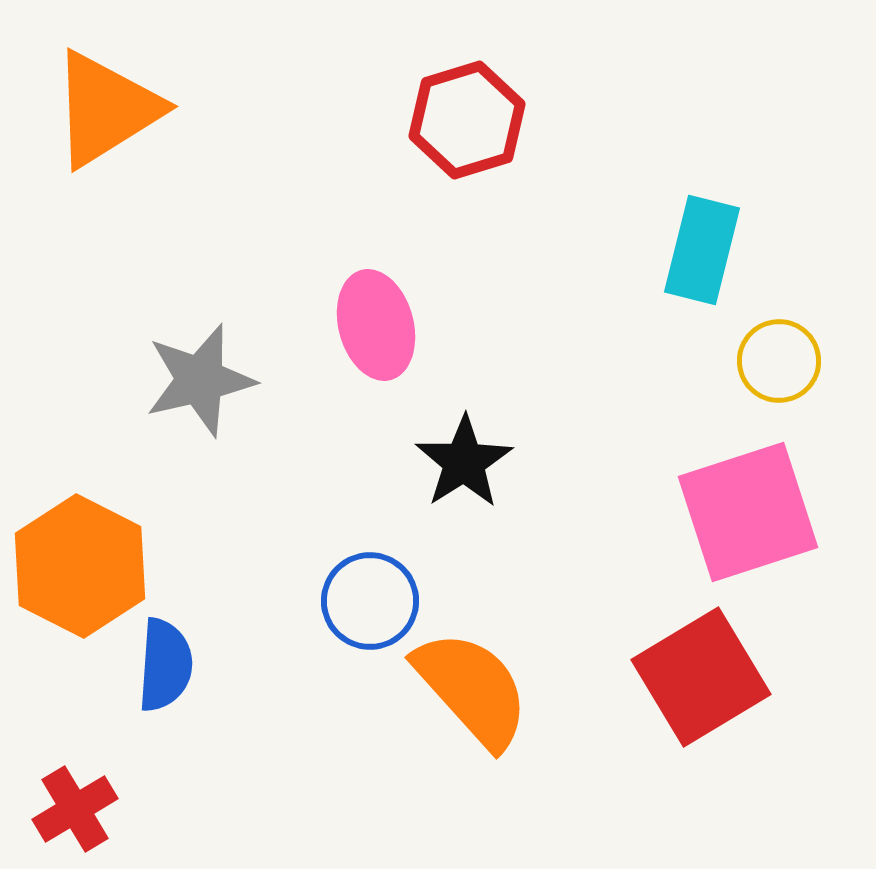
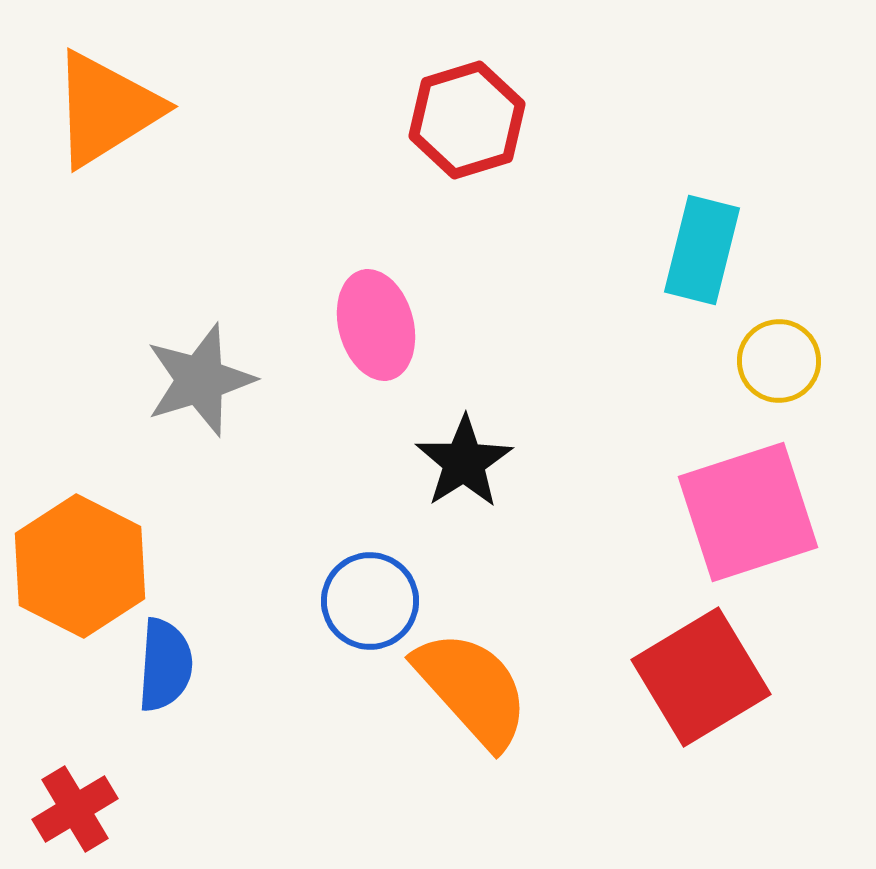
gray star: rotated 4 degrees counterclockwise
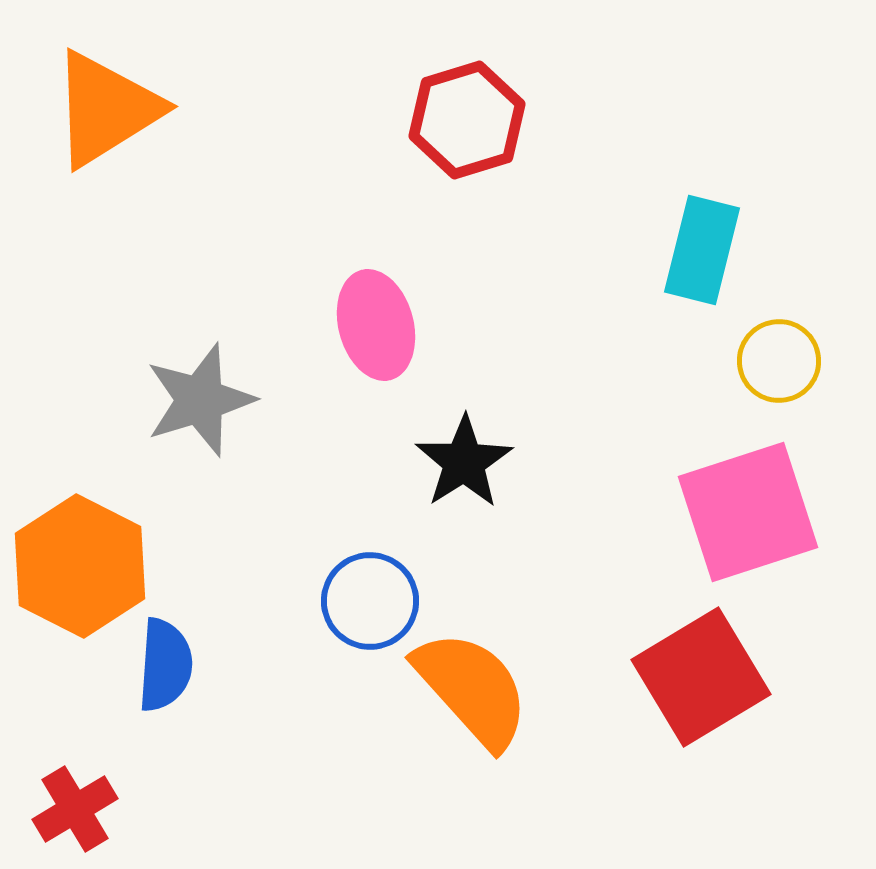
gray star: moved 20 px down
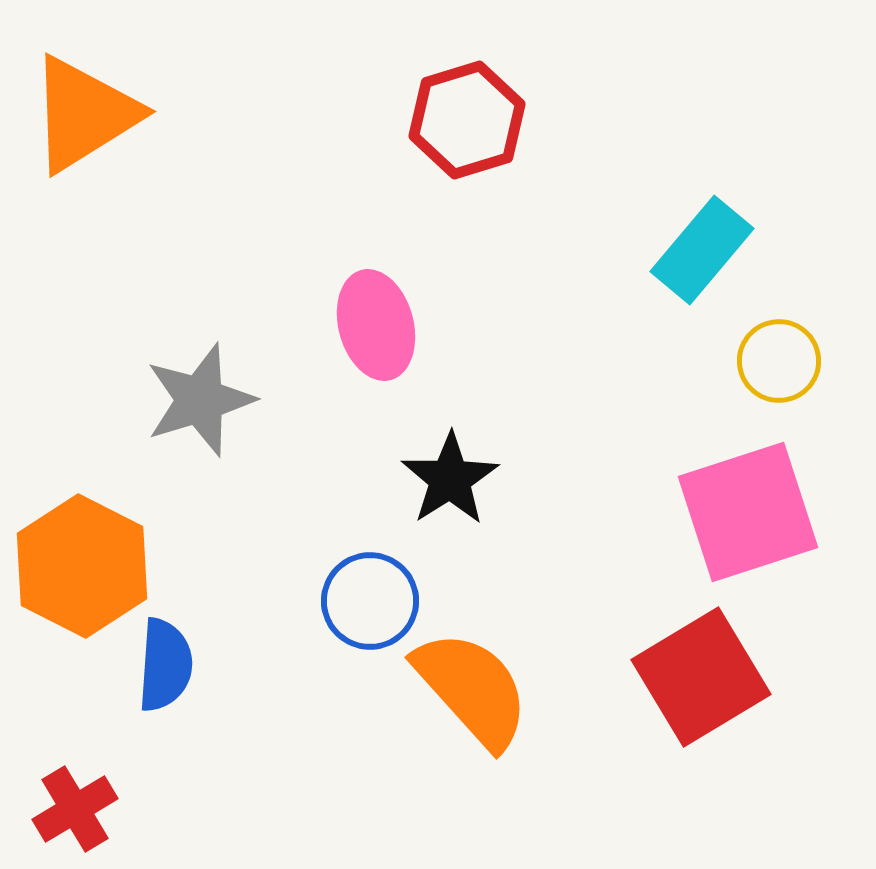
orange triangle: moved 22 px left, 5 px down
cyan rectangle: rotated 26 degrees clockwise
black star: moved 14 px left, 17 px down
orange hexagon: moved 2 px right
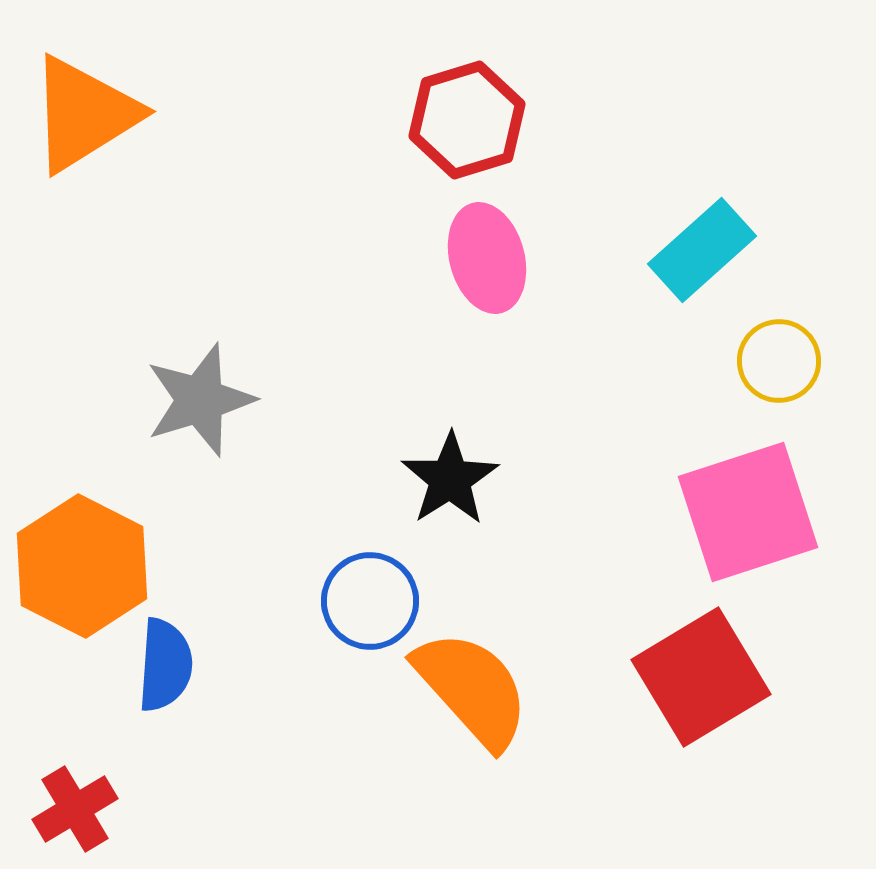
cyan rectangle: rotated 8 degrees clockwise
pink ellipse: moved 111 px right, 67 px up
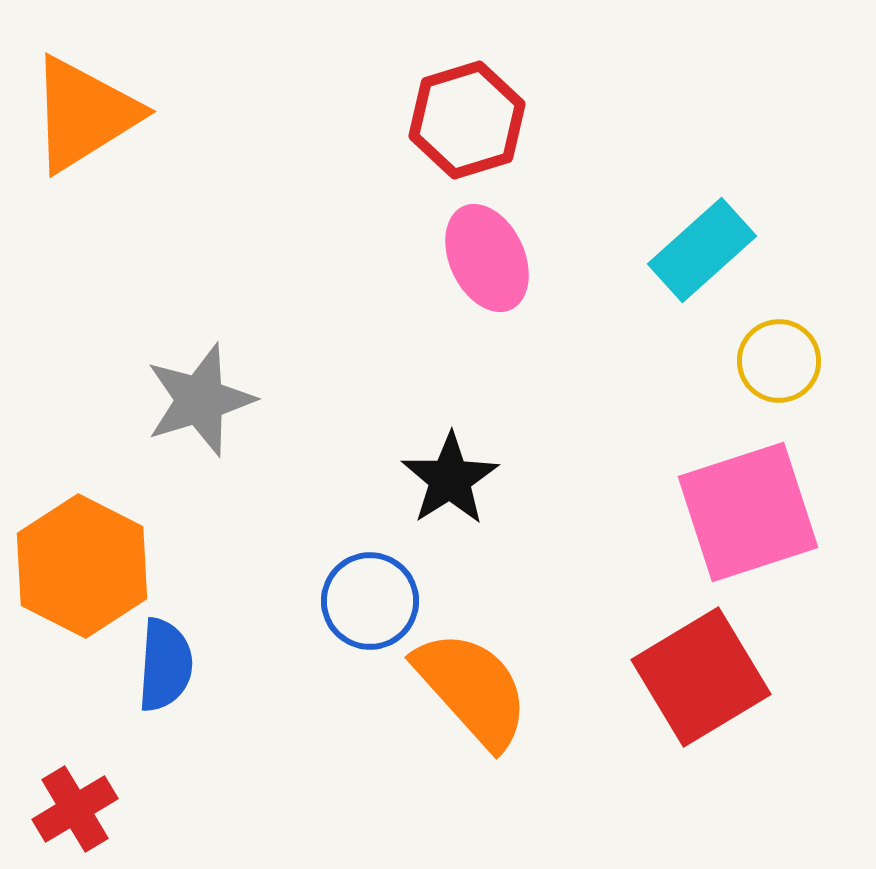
pink ellipse: rotated 10 degrees counterclockwise
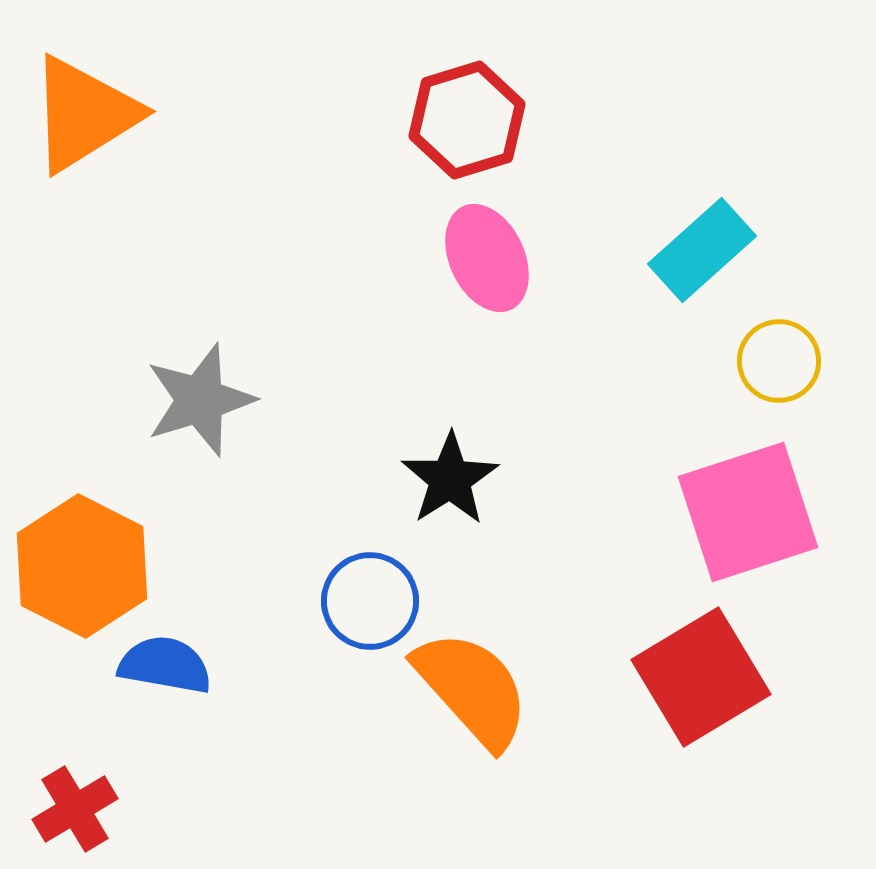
blue semicircle: rotated 84 degrees counterclockwise
